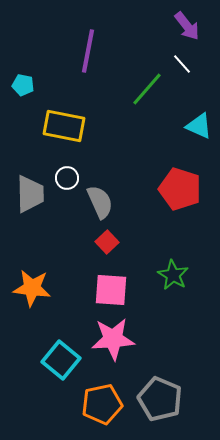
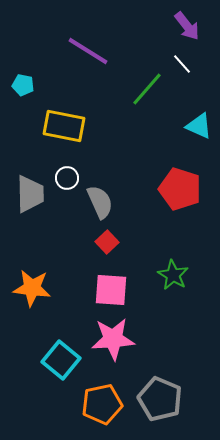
purple line: rotated 69 degrees counterclockwise
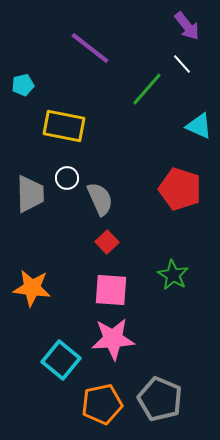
purple line: moved 2 px right, 3 px up; rotated 6 degrees clockwise
cyan pentagon: rotated 25 degrees counterclockwise
gray semicircle: moved 3 px up
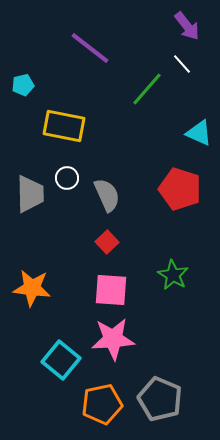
cyan triangle: moved 7 px down
gray semicircle: moved 7 px right, 4 px up
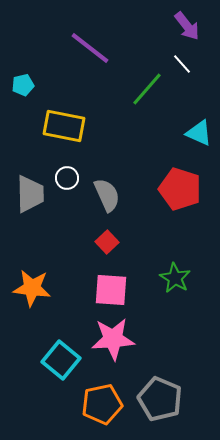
green star: moved 2 px right, 3 px down
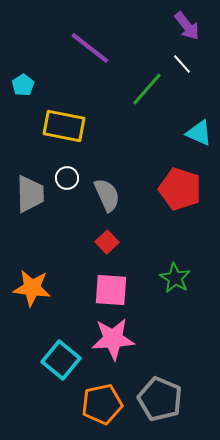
cyan pentagon: rotated 20 degrees counterclockwise
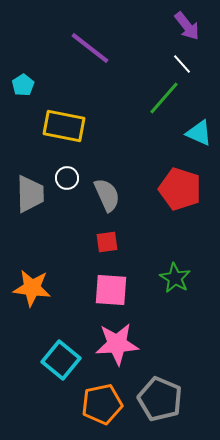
green line: moved 17 px right, 9 px down
red square: rotated 35 degrees clockwise
pink star: moved 4 px right, 5 px down
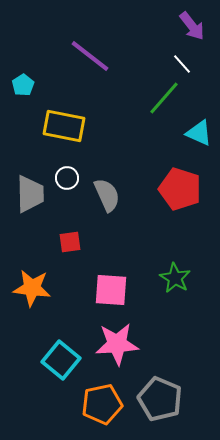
purple arrow: moved 5 px right
purple line: moved 8 px down
red square: moved 37 px left
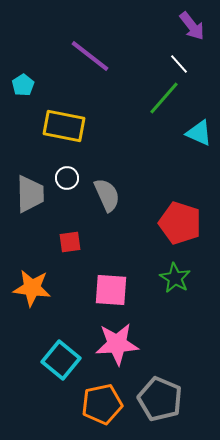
white line: moved 3 px left
red pentagon: moved 34 px down
